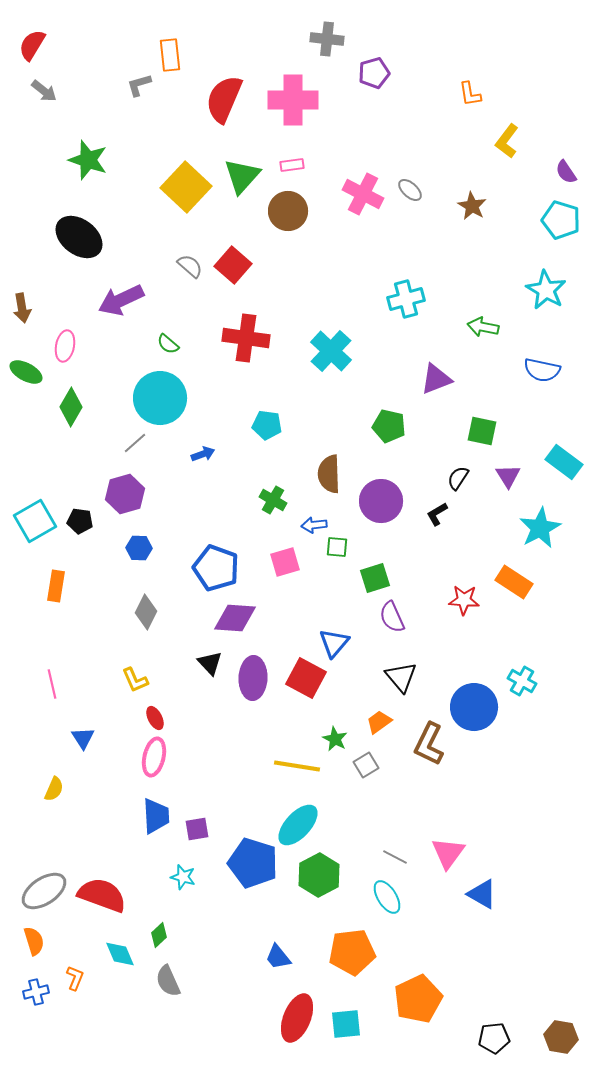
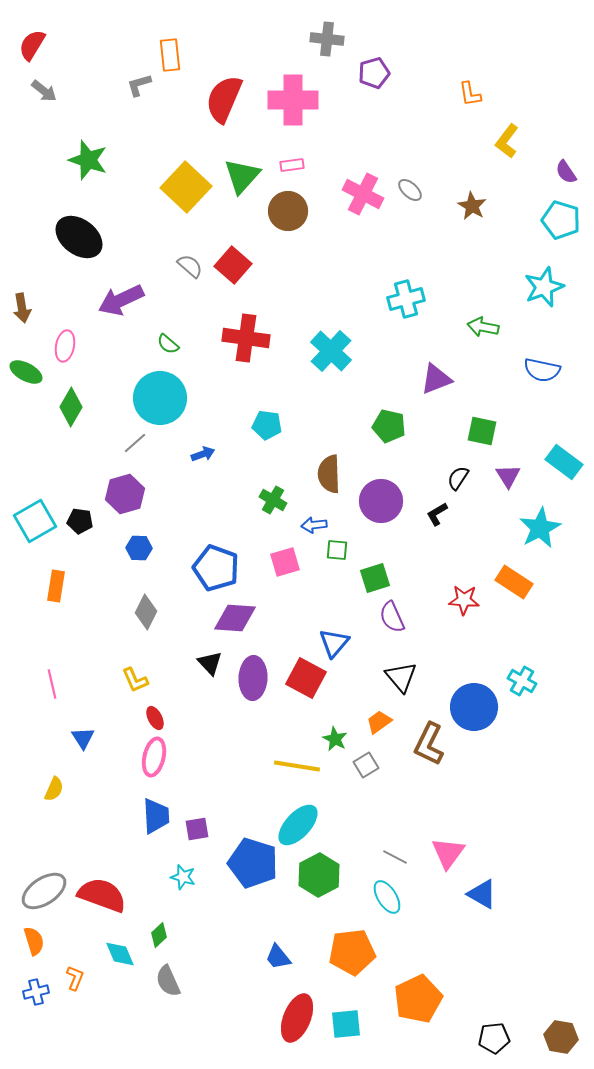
cyan star at (546, 290): moved 2 px left, 3 px up; rotated 21 degrees clockwise
green square at (337, 547): moved 3 px down
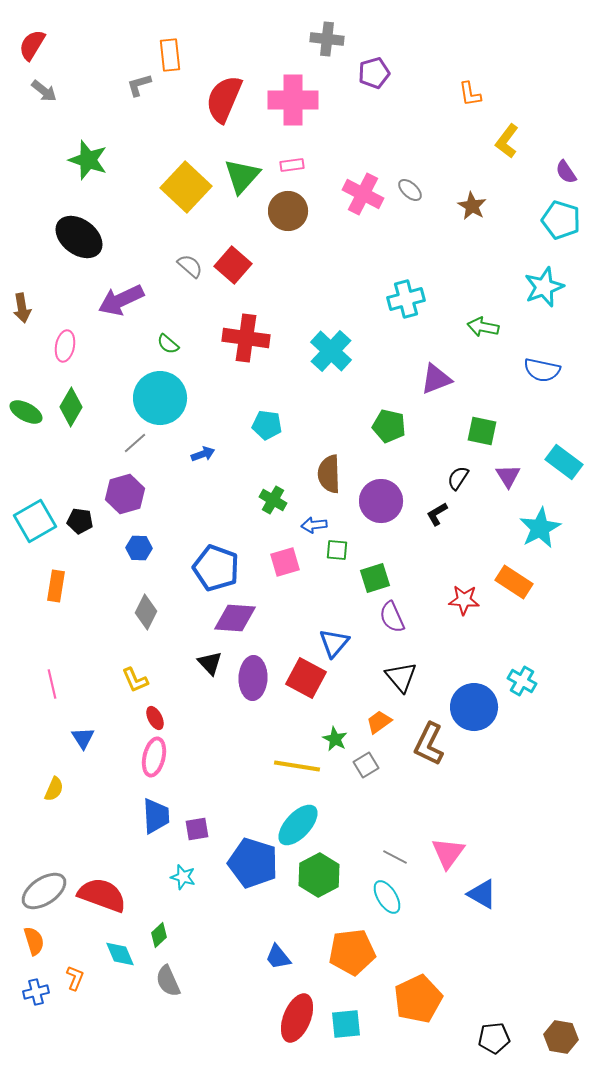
green ellipse at (26, 372): moved 40 px down
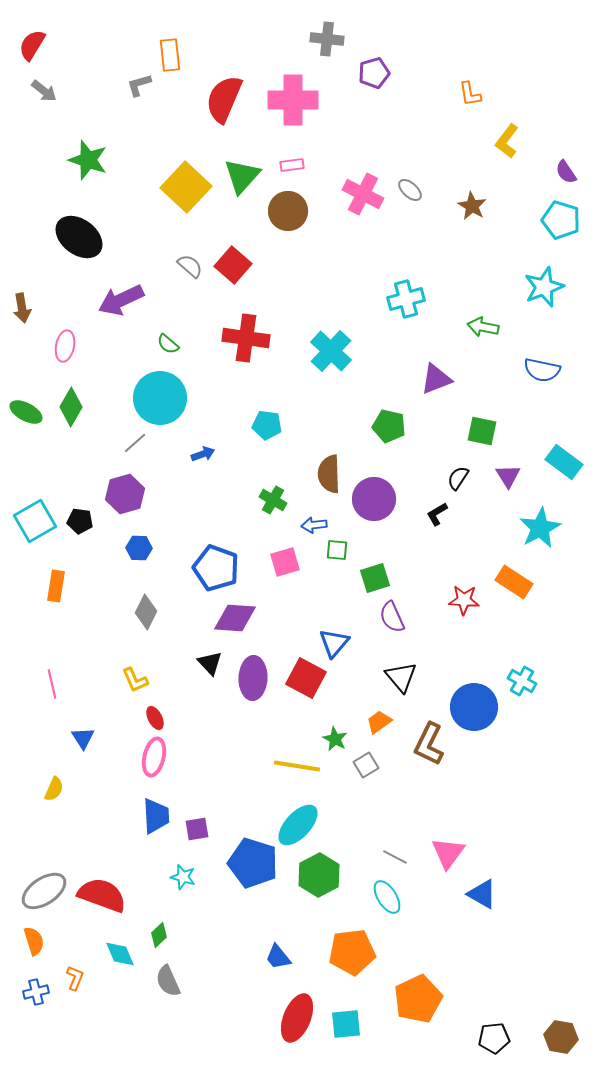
purple circle at (381, 501): moved 7 px left, 2 px up
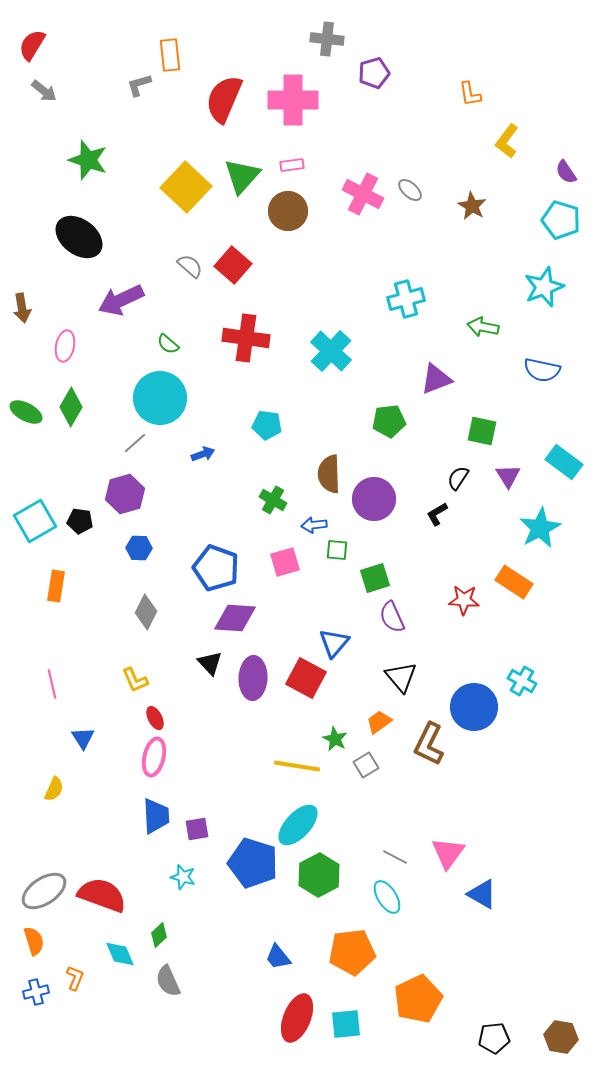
green pentagon at (389, 426): moved 5 px up; rotated 20 degrees counterclockwise
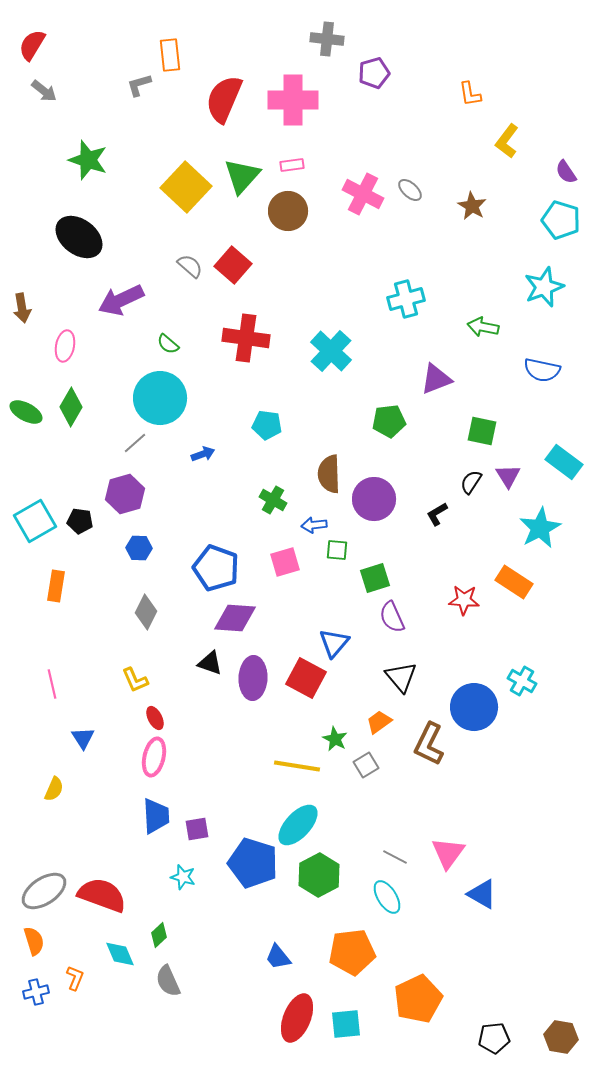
black semicircle at (458, 478): moved 13 px right, 4 px down
black triangle at (210, 663): rotated 28 degrees counterclockwise
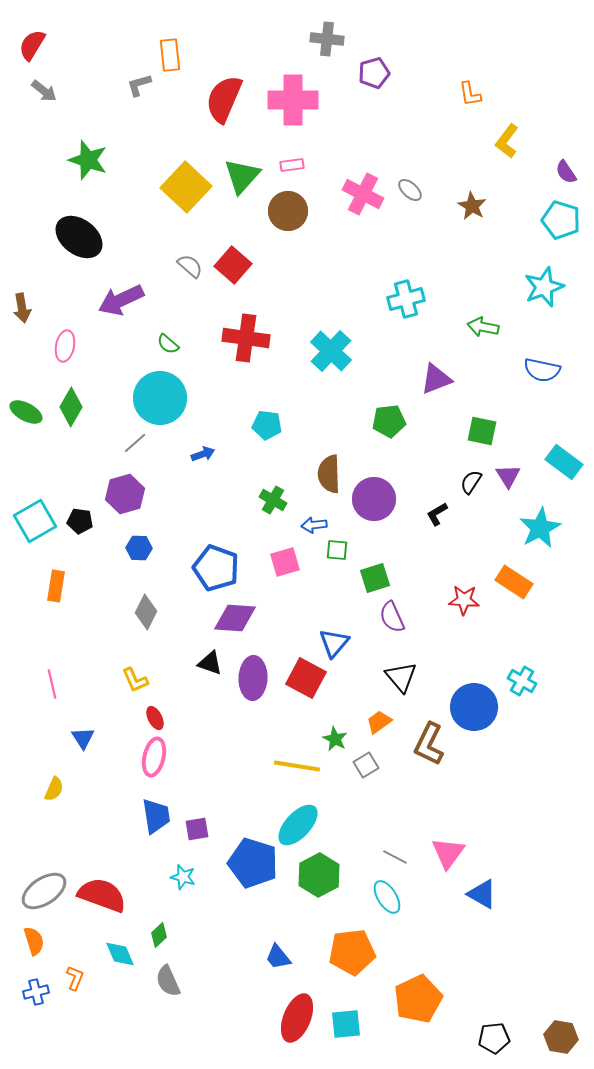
blue trapezoid at (156, 816): rotated 6 degrees counterclockwise
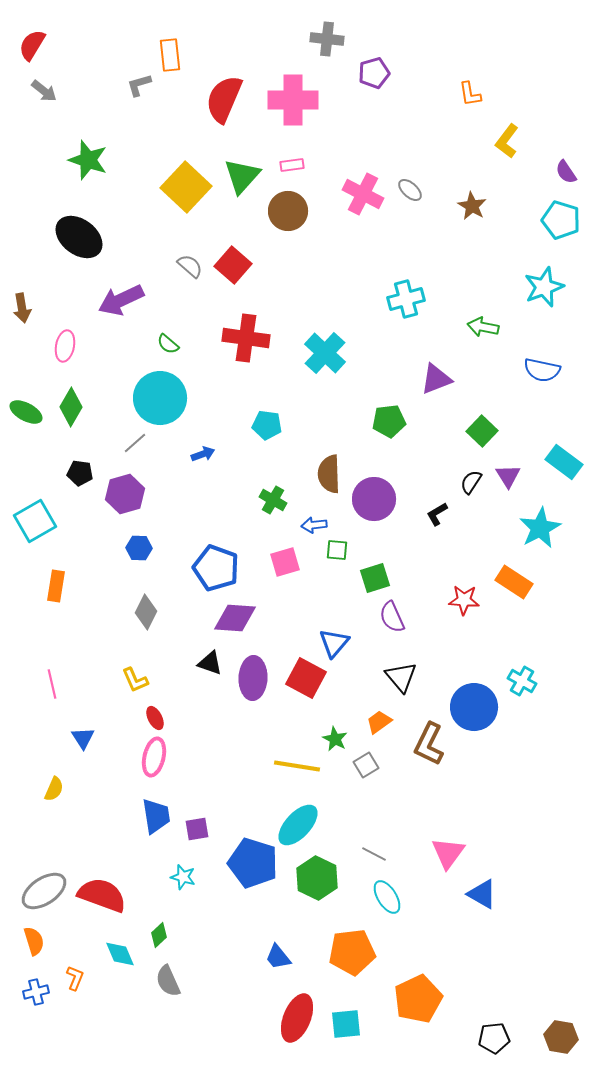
cyan cross at (331, 351): moved 6 px left, 2 px down
green square at (482, 431): rotated 32 degrees clockwise
black pentagon at (80, 521): moved 48 px up
gray line at (395, 857): moved 21 px left, 3 px up
green hexagon at (319, 875): moved 2 px left, 3 px down; rotated 6 degrees counterclockwise
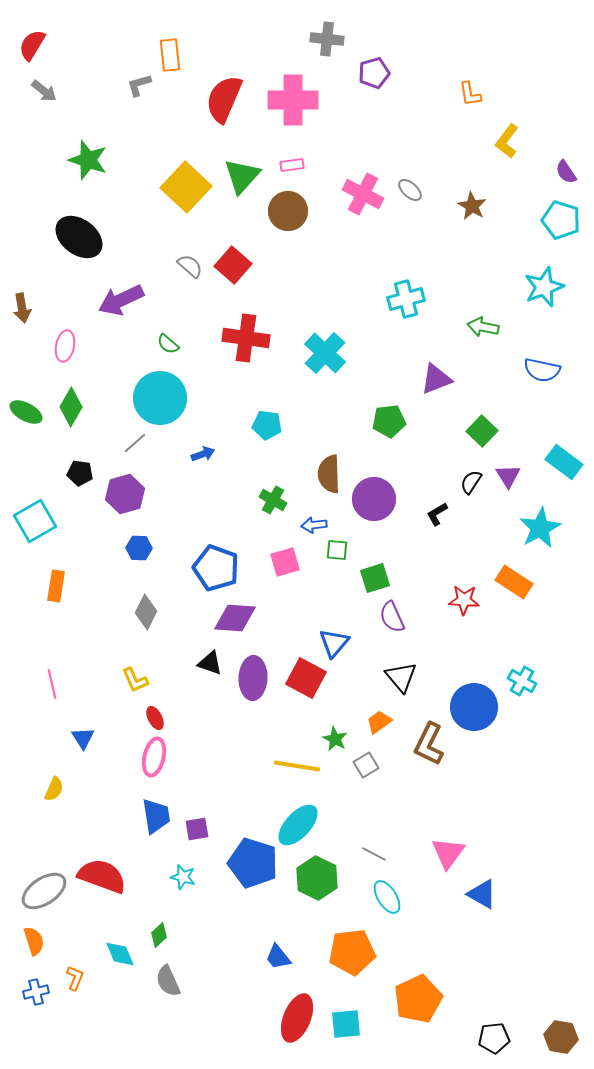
red semicircle at (102, 895): moved 19 px up
